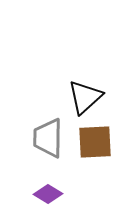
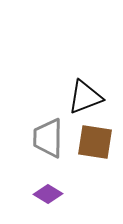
black triangle: rotated 21 degrees clockwise
brown square: rotated 12 degrees clockwise
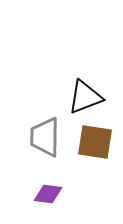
gray trapezoid: moved 3 px left, 1 px up
purple diamond: rotated 24 degrees counterclockwise
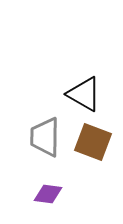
black triangle: moved 1 px left, 3 px up; rotated 51 degrees clockwise
brown square: moved 2 px left; rotated 12 degrees clockwise
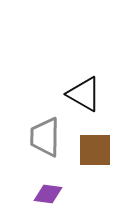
brown square: moved 2 px right, 8 px down; rotated 21 degrees counterclockwise
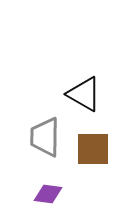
brown square: moved 2 px left, 1 px up
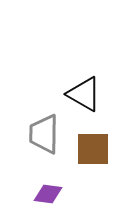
gray trapezoid: moved 1 px left, 3 px up
